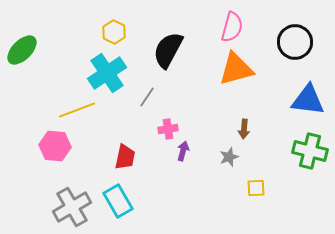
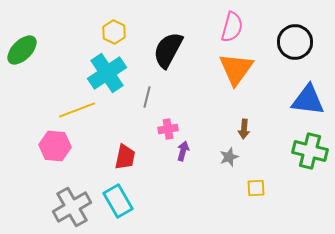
orange triangle: rotated 39 degrees counterclockwise
gray line: rotated 20 degrees counterclockwise
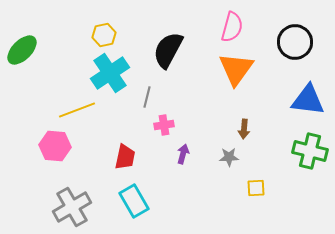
yellow hexagon: moved 10 px left, 3 px down; rotated 20 degrees clockwise
cyan cross: moved 3 px right
pink cross: moved 4 px left, 4 px up
purple arrow: moved 3 px down
gray star: rotated 18 degrees clockwise
cyan rectangle: moved 16 px right
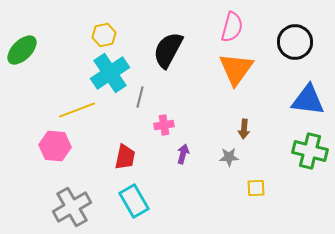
gray line: moved 7 px left
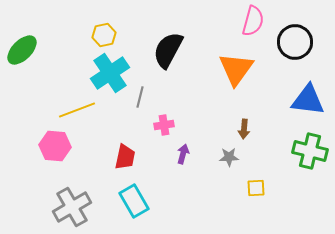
pink semicircle: moved 21 px right, 6 px up
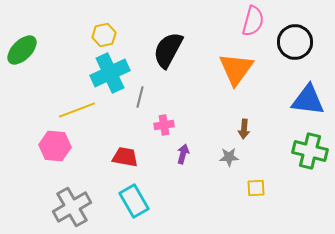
cyan cross: rotated 9 degrees clockwise
red trapezoid: rotated 92 degrees counterclockwise
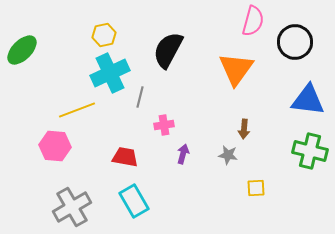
gray star: moved 1 px left, 2 px up; rotated 12 degrees clockwise
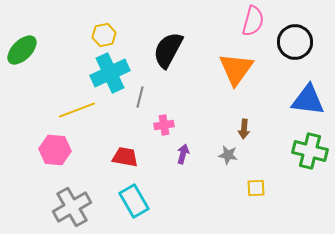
pink hexagon: moved 4 px down
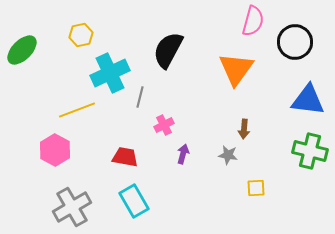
yellow hexagon: moved 23 px left
pink cross: rotated 18 degrees counterclockwise
pink hexagon: rotated 24 degrees clockwise
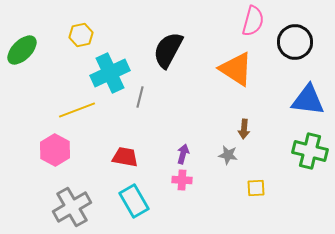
orange triangle: rotated 33 degrees counterclockwise
pink cross: moved 18 px right, 55 px down; rotated 30 degrees clockwise
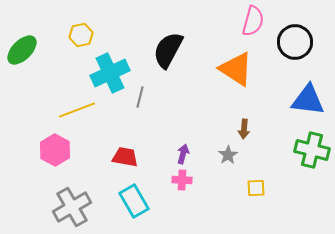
green cross: moved 2 px right, 1 px up
gray star: rotated 30 degrees clockwise
